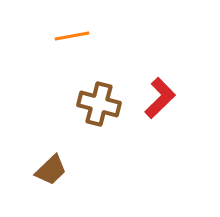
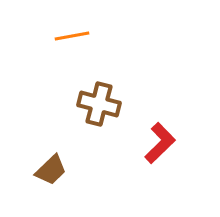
red L-shape: moved 45 px down
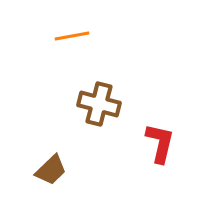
red L-shape: rotated 33 degrees counterclockwise
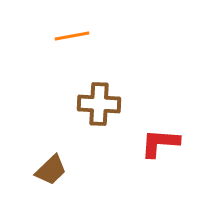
brown cross: rotated 12 degrees counterclockwise
red L-shape: rotated 99 degrees counterclockwise
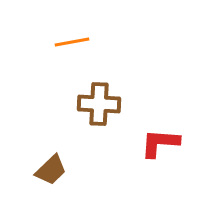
orange line: moved 6 px down
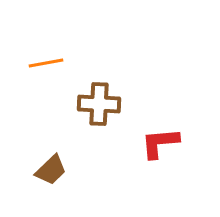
orange line: moved 26 px left, 21 px down
red L-shape: rotated 9 degrees counterclockwise
